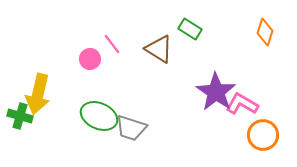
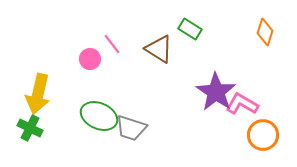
green cross: moved 10 px right, 12 px down; rotated 10 degrees clockwise
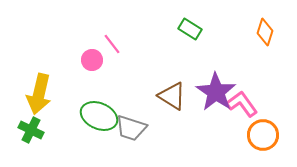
brown triangle: moved 13 px right, 47 px down
pink circle: moved 2 px right, 1 px down
yellow arrow: moved 1 px right
pink L-shape: rotated 24 degrees clockwise
green cross: moved 1 px right, 2 px down
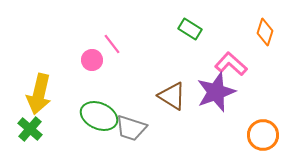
purple star: rotated 18 degrees clockwise
pink L-shape: moved 11 px left, 40 px up; rotated 12 degrees counterclockwise
green cross: moved 1 px left, 1 px up; rotated 15 degrees clockwise
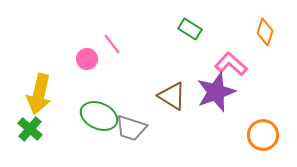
pink circle: moved 5 px left, 1 px up
